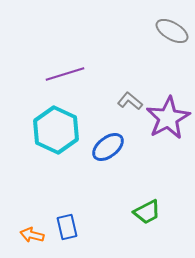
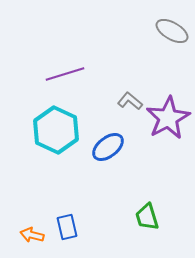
green trapezoid: moved 5 px down; rotated 100 degrees clockwise
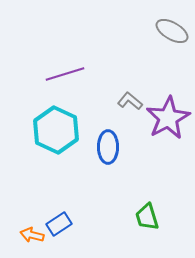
blue ellipse: rotated 52 degrees counterclockwise
blue rectangle: moved 8 px left, 3 px up; rotated 70 degrees clockwise
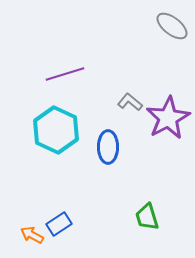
gray ellipse: moved 5 px up; rotated 8 degrees clockwise
gray L-shape: moved 1 px down
orange arrow: rotated 15 degrees clockwise
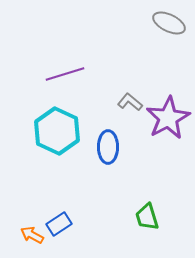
gray ellipse: moved 3 px left, 3 px up; rotated 12 degrees counterclockwise
cyan hexagon: moved 1 px right, 1 px down
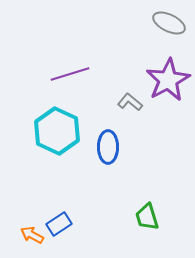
purple line: moved 5 px right
purple star: moved 38 px up
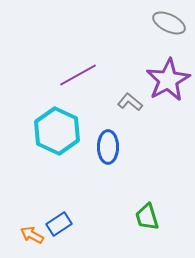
purple line: moved 8 px right, 1 px down; rotated 12 degrees counterclockwise
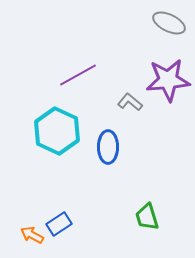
purple star: rotated 24 degrees clockwise
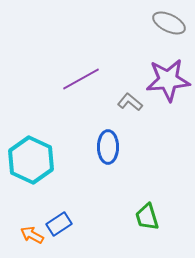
purple line: moved 3 px right, 4 px down
cyan hexagon: moved 26 px left, 29 px down
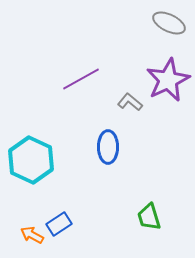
purple star: rotated 21 degrees counterclockwise
green trapezoid: moved 2 px right
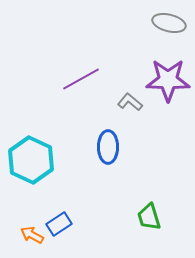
gray ellipse: rotated 12 degrees counterclockwise
purple star: rotated 27 degrees clockwise
